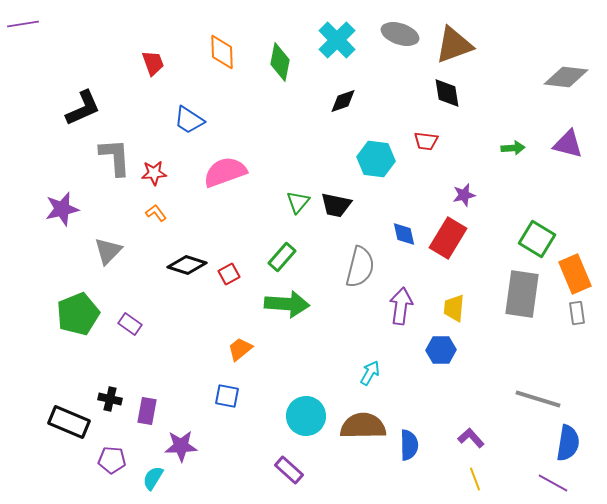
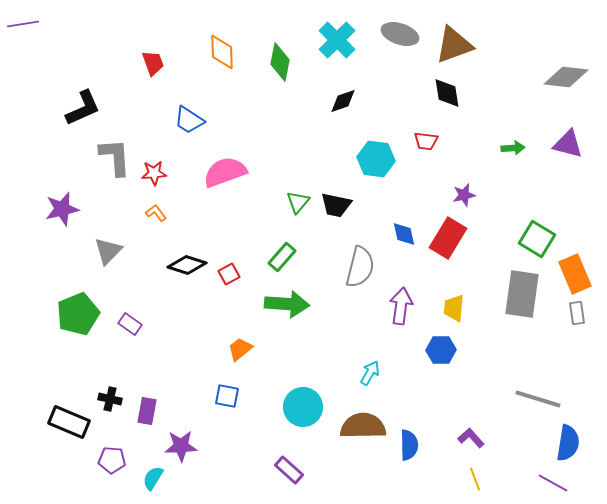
cyan circle at (306, 416): moved 3 px left, 9 px up
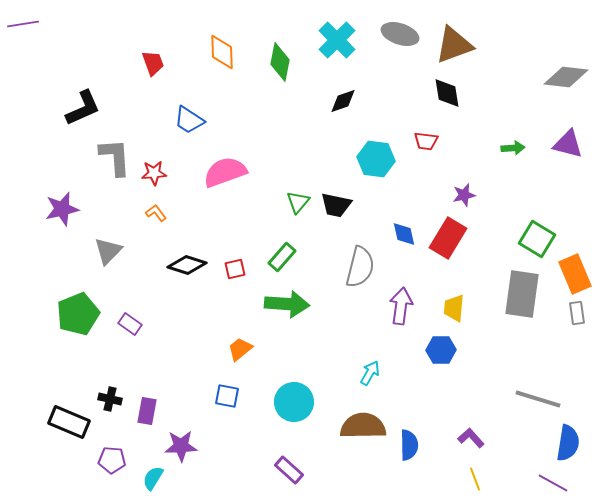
red square at (229, 274): moved 6 px right, 5 px up; rotated 15 degrees clockwise
cyan circle at (303, 407): moved 9 px left, 5 px up
